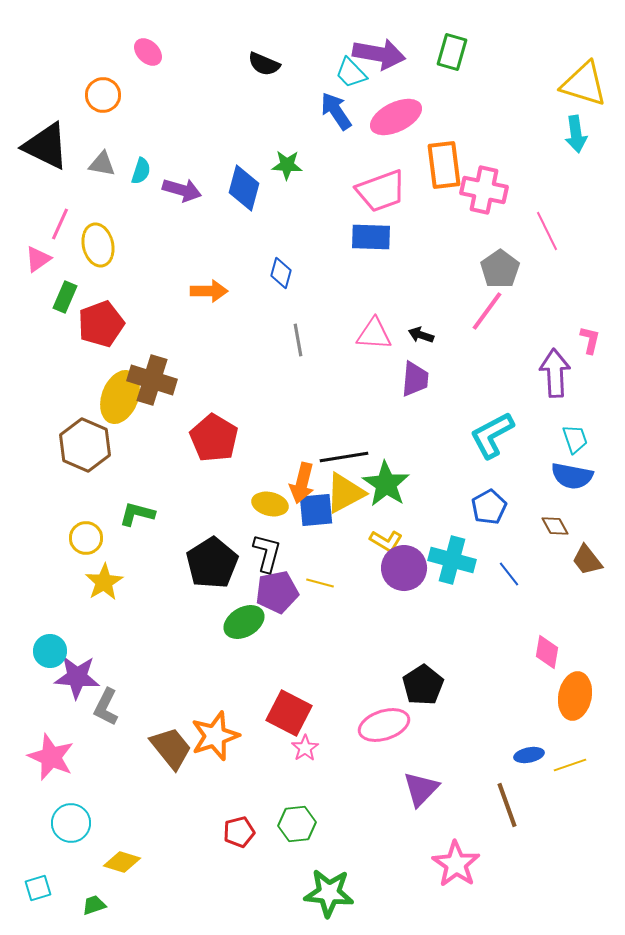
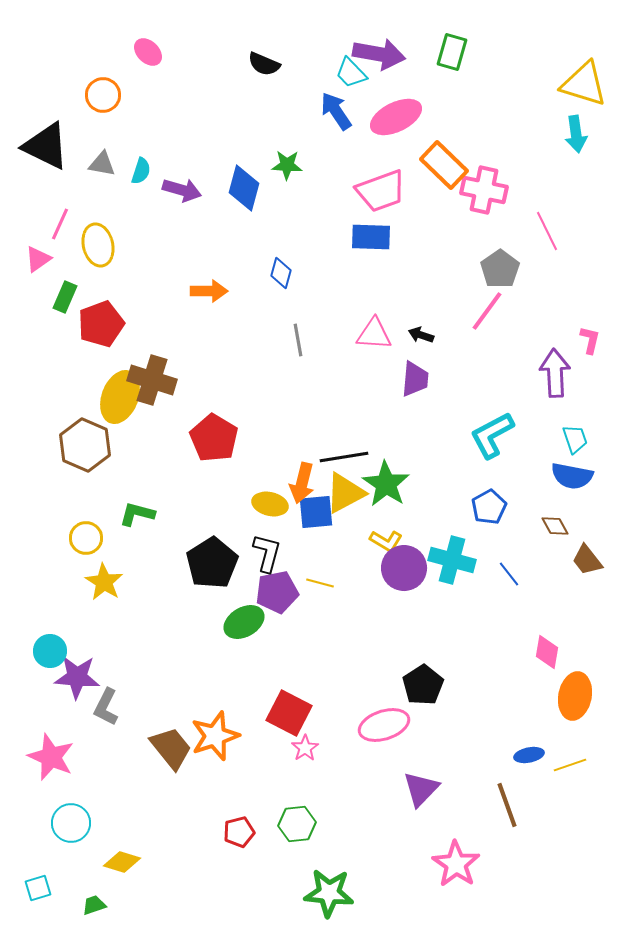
orange rectangle at (444, 165): rotated 39 degrees counterclockwise
blue square at (316, 510): moved 2 px down
yellow star at (104, 582): rotated 9 degrees counterclockwise
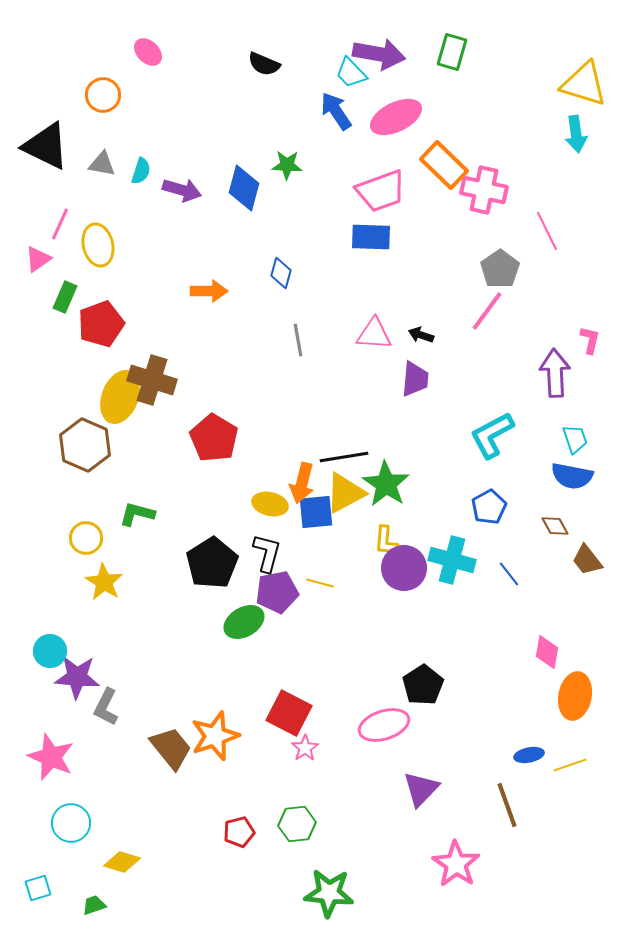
yellow L-shape at (386, 541): rotated 64 degrees clockwise
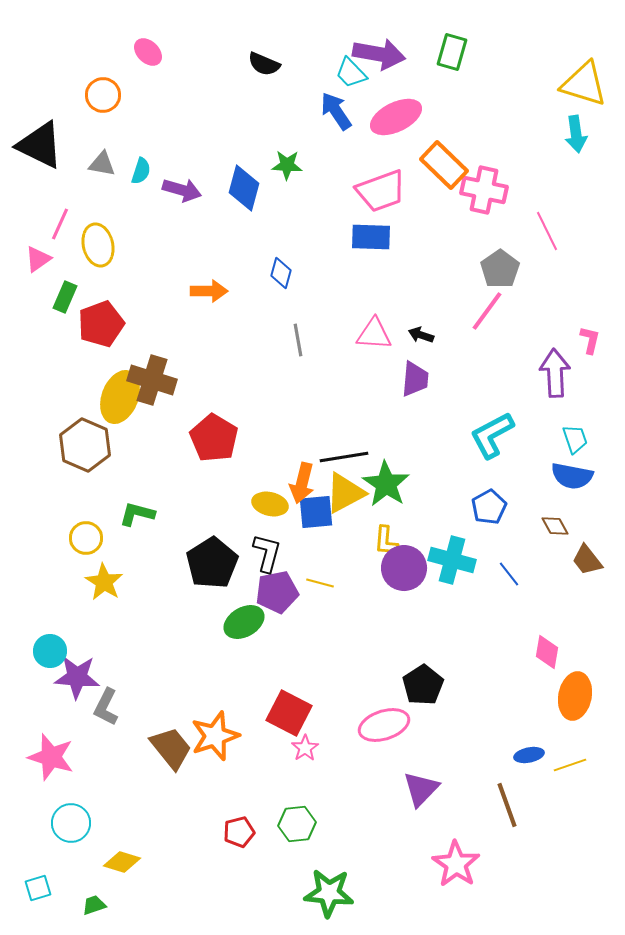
black triangle at (46, 146): moved 6 px left, 1 px up
pink star at (51, 757): rotated 6 degrees counterclockwise
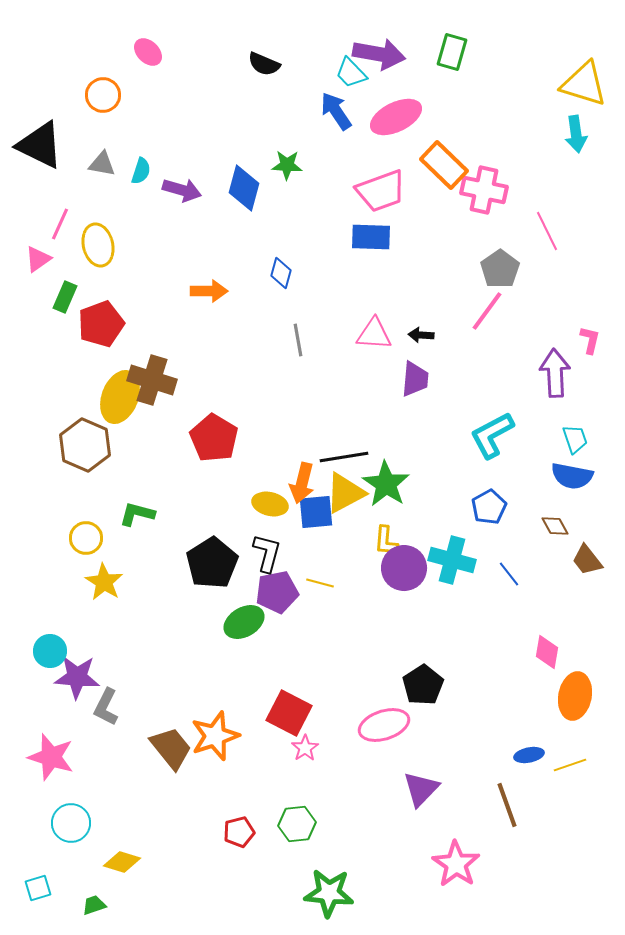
black arrow at (421, 335): rotated 15 degrees counterclockwise
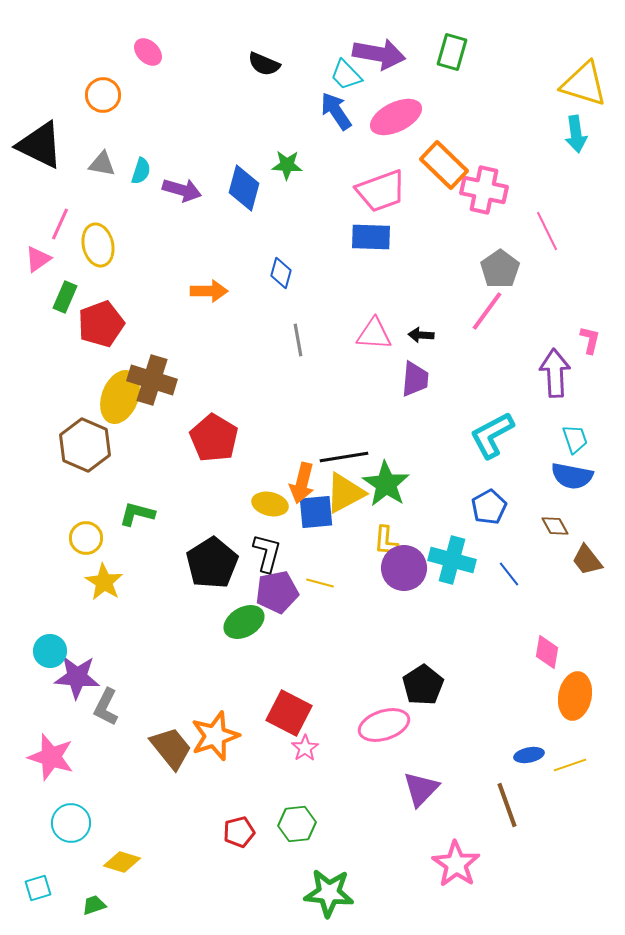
cyan trapezoid at (351, 73): moved 5 px left, 2 px down
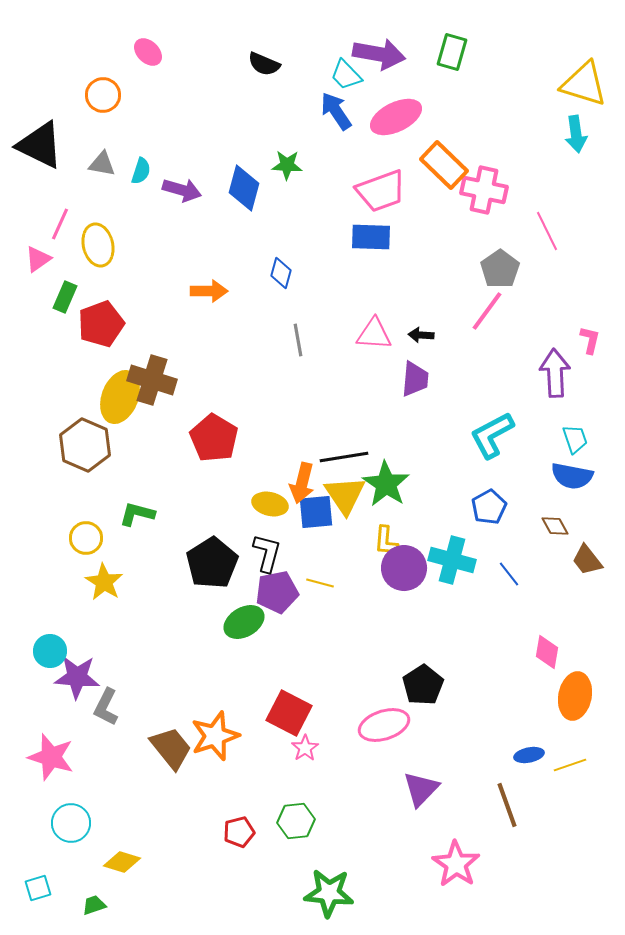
yellow triangle at (345, 493): moved 2 px down; rotated 36 degrees counterclockwise
green hexagon at (297, 824): moved 1 px left, 3 px up
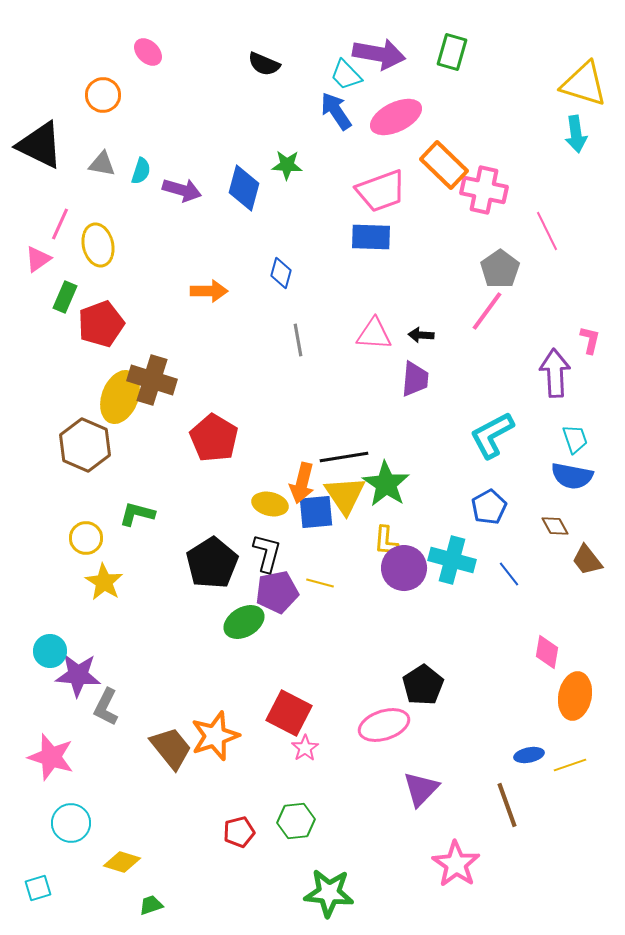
purple star at (77, 677): moved 1 px right, 2 px up
green trapezoid at (94, 905): moved 57 px right
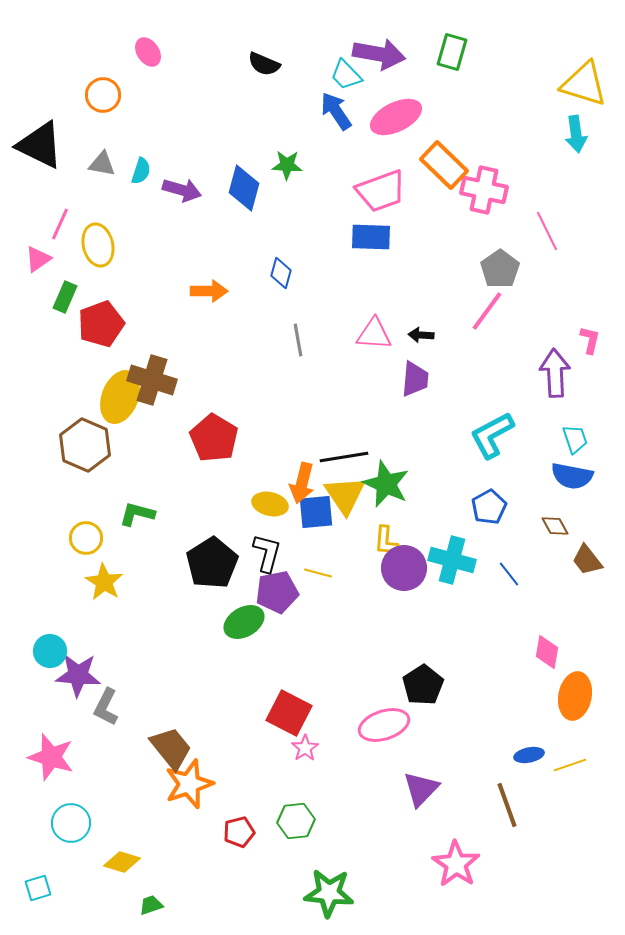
pink ellipse at (148, 52): rotated 12 degrees clockwise
green star at (386, 484): rotated 9 degrees counterclockwise
yellow line at (320, 583): moved 2 px left, 10 px up
orange star at (215, 736): moved 26 px left, 48 px down
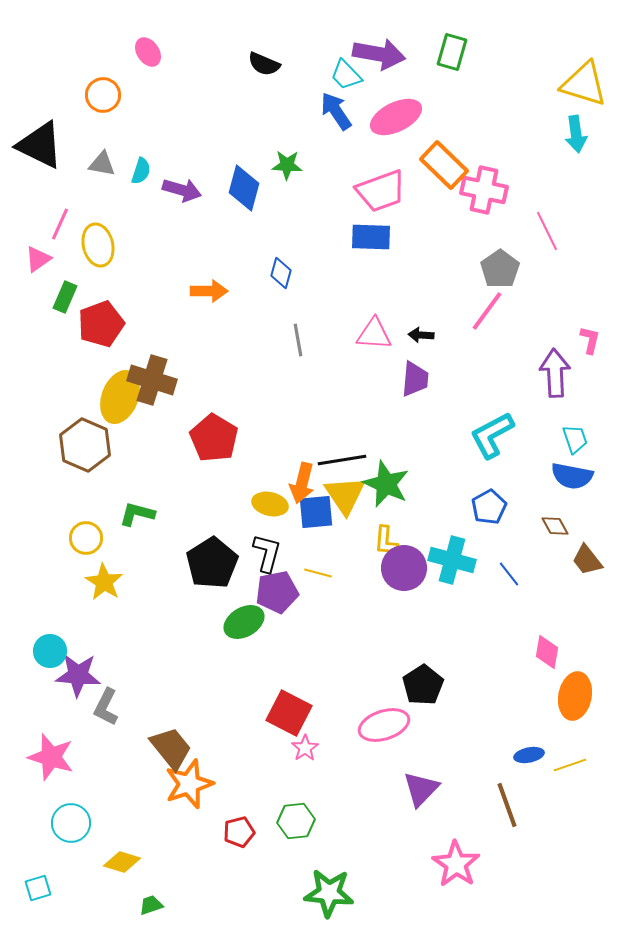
black line at (344, 457): moved 2 px left, 3 px down
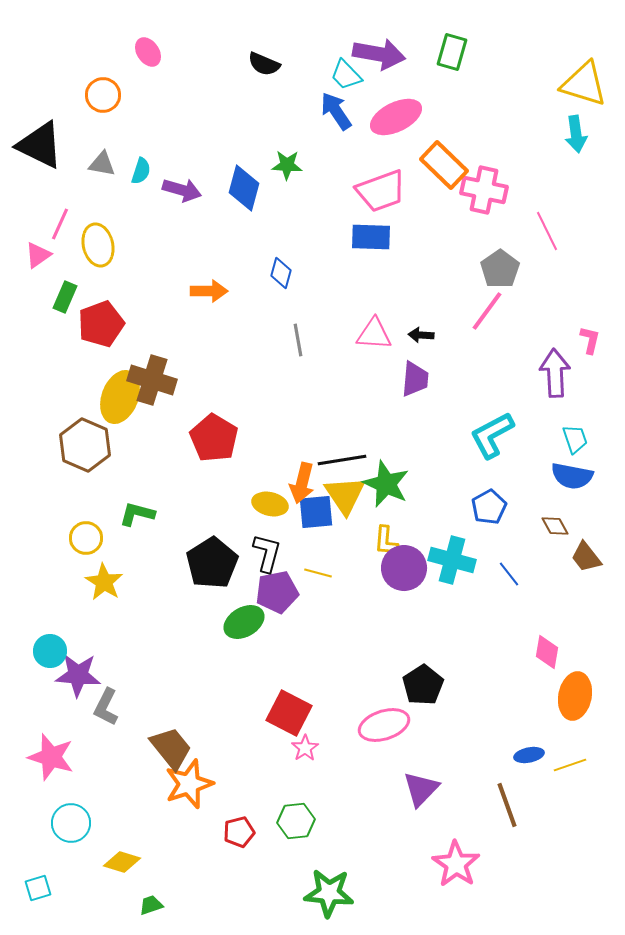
pink triangle at (38, 259): moved 4 px up
brown trapezoid at (587, 560): moved 1 px left, 3 px up
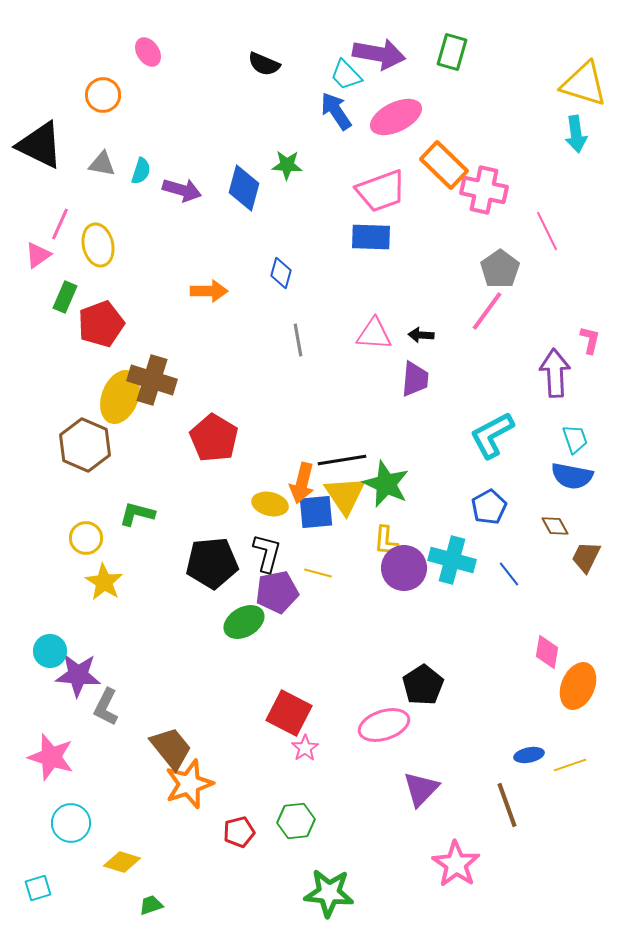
brown trapezoid at (586, 557): rotated 64 degrees clockwise
black pentagon at (212, 563): rotated 27 degrees clockwise
orange ellipse at (575, 696): moved 3 px right, 10 px up; rotated 12 degrees clockwise
